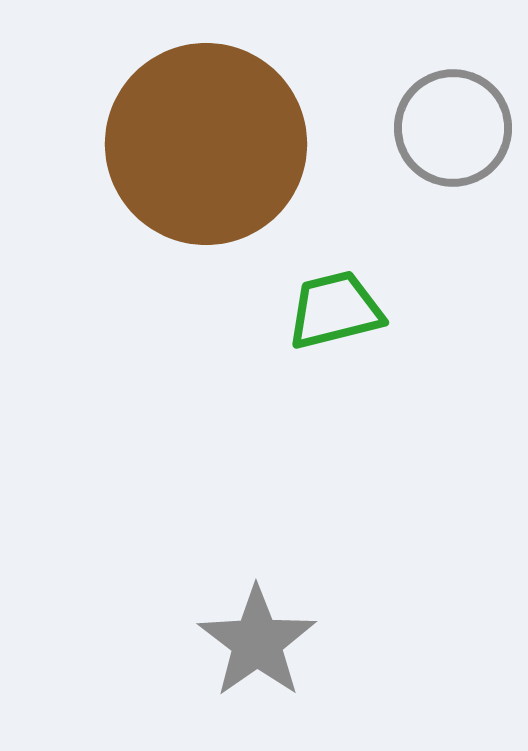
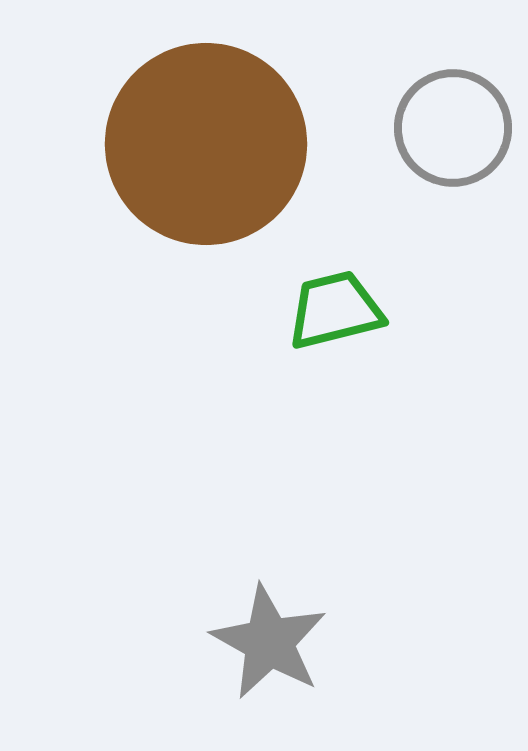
gray star: moved 12 px right; rotated 8 degrees counterclockwise
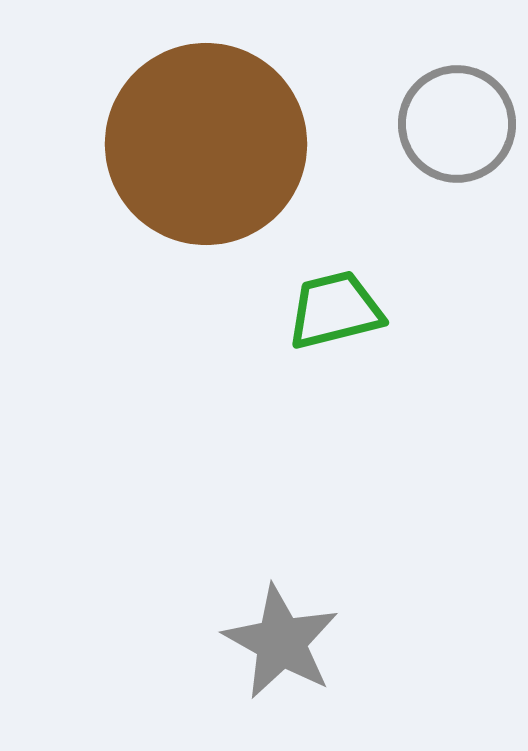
gray circle: moved 4 px right, 4 px up
gray star: moved 12 px right
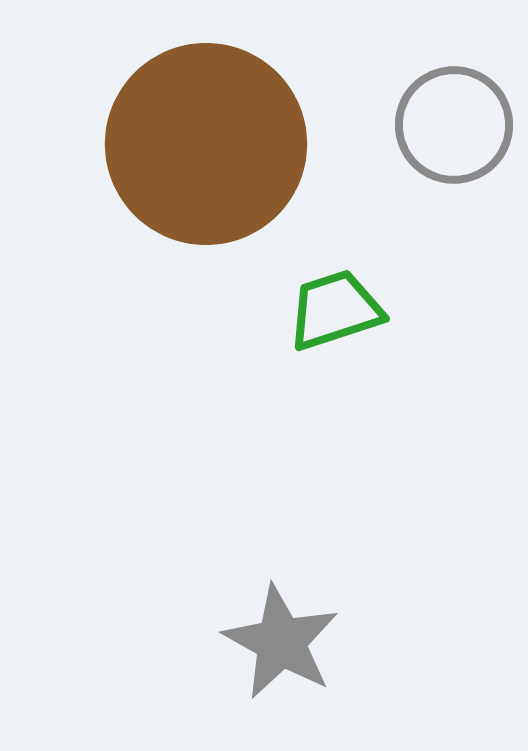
gray circle: moved 3 px left, 1 px down
green trapezoid: rotated 4 degrees counterclockwise
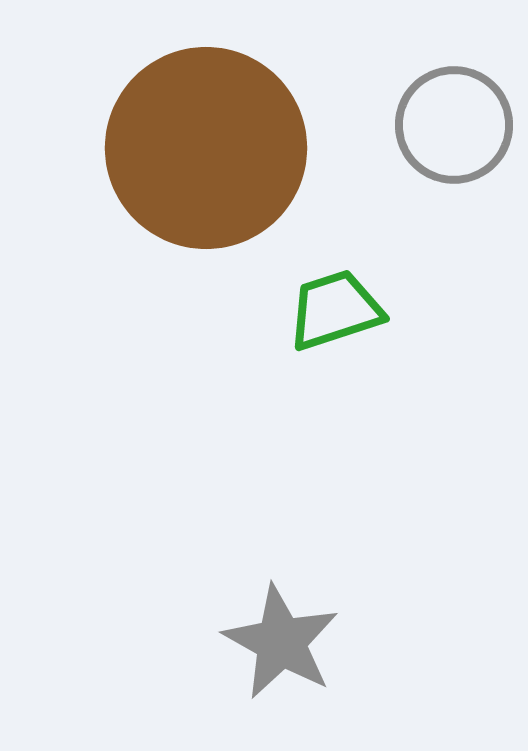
brown circle: moved 4 px down
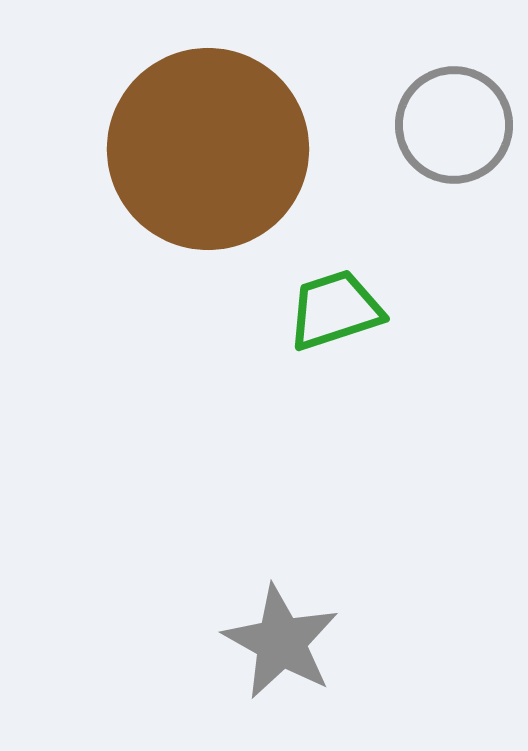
brown circle: moved 2 px right, 1 px down
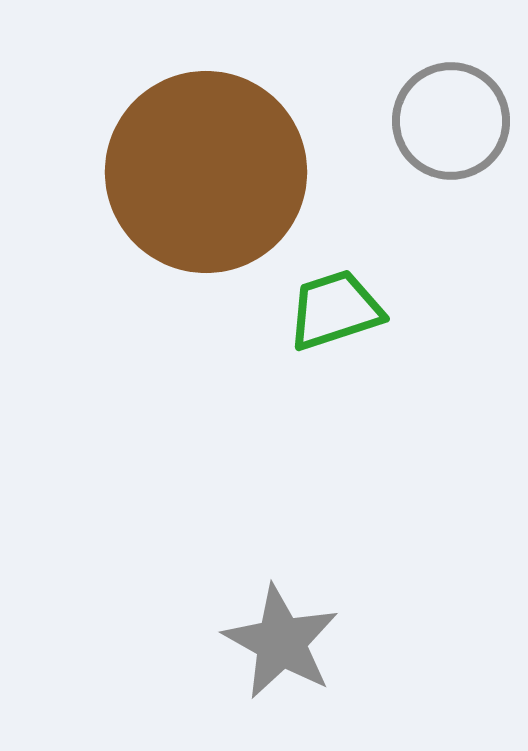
gray circle: moved 3 px left, 4 px up
brown circle: moved 2 px left, 23 px down
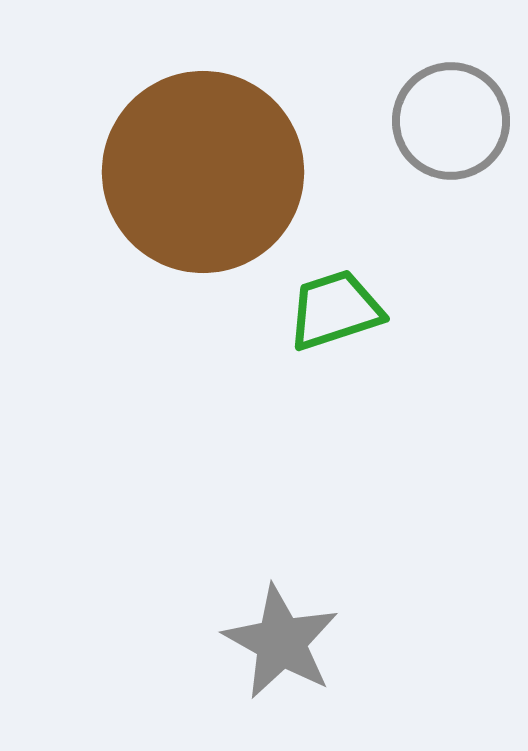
brown circle: moved 3 px left
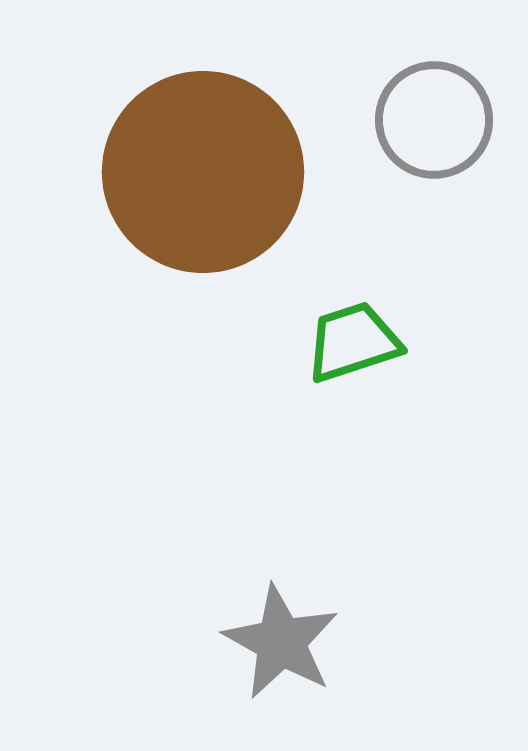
gray circle: moved 17 px left, 1 px up
green trapezoid: moved 18 px right, 32 px down
